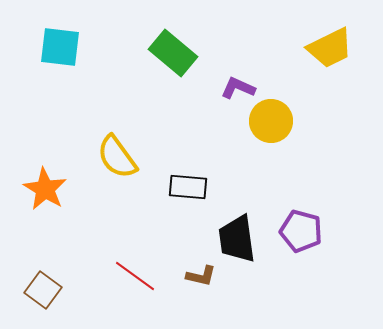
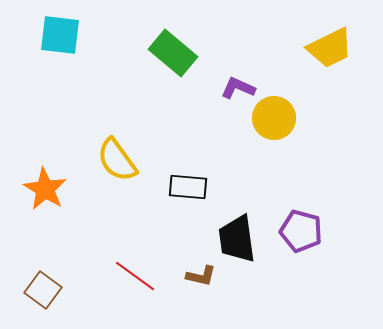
cyan square: moved 12 px up
yellow circle: moved 3 px right, 3 px up
yellow semicircle: moved 3 px down
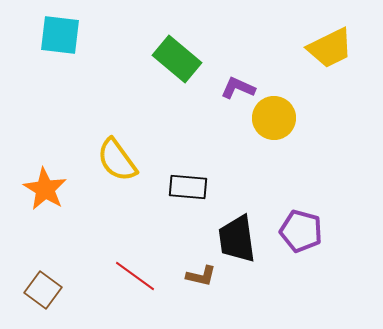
green rectangle: moved 4 px right, 6 px down
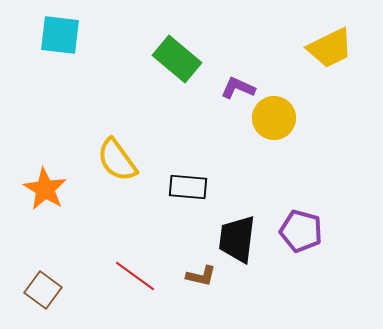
black trapezoid: rotated 15 degrees clockwise
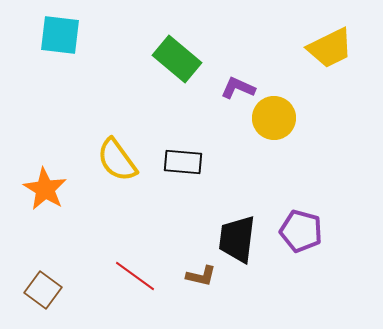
black rectangle: moved 5 px left, 25 px up
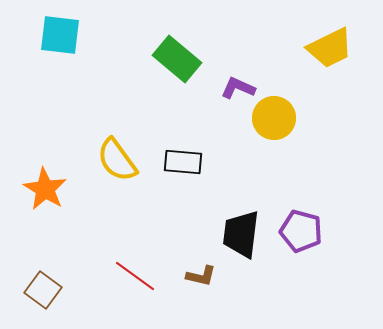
black trapezoid: moved 4 px right, 5 px up
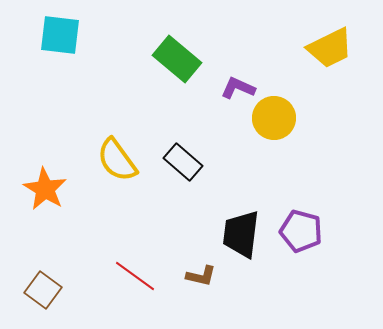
black rectangle: rotated 36 degrees clockwise
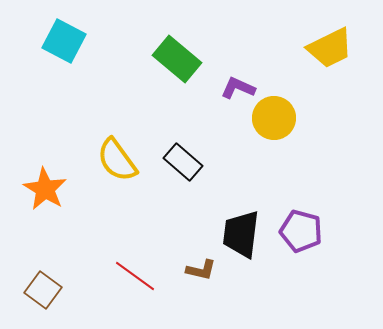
cyan square: moved 4 px right, 6 px down; rotated 21 degrees clockwise
brown L-shape: moved 6 px up
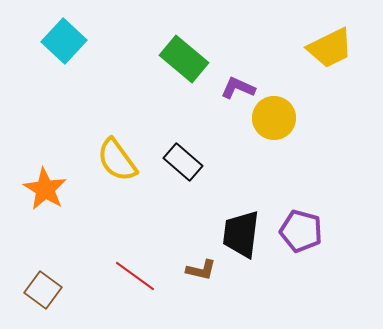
cyan square: rotated 15 degrees clockwise
green rectangle: moved 7 px right
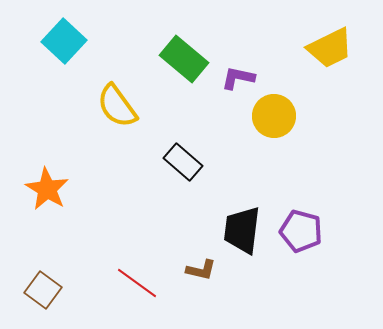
purple L-shape: moved 10 px up; rotated 12 degrees counterclockwise
yellow circle: moved 2 px up
yellow semicircle: moved 54 px up
orange star: moved 2 px right
black trapezoid: moved 1 px right, 4 px up
red line: moved 2 px right, 7 px down
